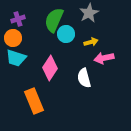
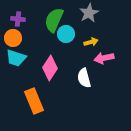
purple cross: rotated 24 degrees clockwise
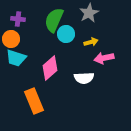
orange circle: moved 2 px left, 1 px down
pink diamond: rotated 15 degrees clockwise
white semicircle: rotated 78 degrees counterclockwise
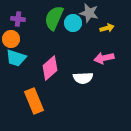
gray star: rotated 30 degrees counterclockwise
green semicircle: moved 2 px up
cyan circle: moved 7 px right, 11 px up
yellow arrow: moved 16 px right, 14 px up
white semicircle: moved 1 px left
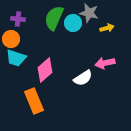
pink arrow: moved 1 px right, 5 px down
pink diamond: moved 5 px left, 2 px down
white semicircle: rotated 30 degrees counterclockwise
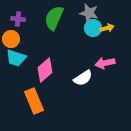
cyan circle: moved 20 px right, 5 px down
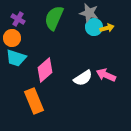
purple cross: rotated 24 degrees clockwise
cyan circle: moved 1 px right, 1 px up
orange circle: moved 1 px right, 1 px up
pink arrow: moved 1 px right, 12 px down; rotated 36 degrees clockwise
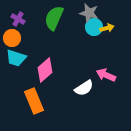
white semicircle: moved 1 px right, 10 px down
